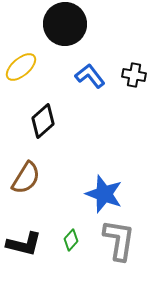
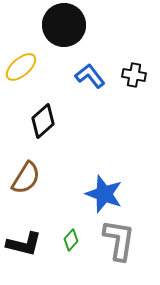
black circle: moved 1 px left, 1 px down
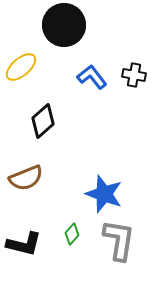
blue L-shape: moved 2 px right, 1 px down
brown semicircle: rotated 36 degrees clockwise
green diamond: moved 1 px right, 6 px up
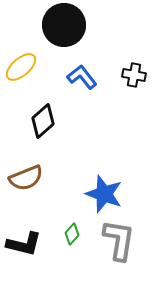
blue L-shape: moved 10 px left
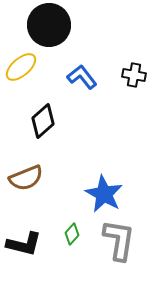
black circle: moved 15 px left
blue star: rotated 9 degrees clockwise
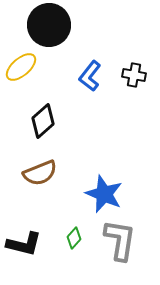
blue L-shape: moved 8 px right, 1 px up; rotated 104 degrees counterclockwise
brown semicircle: moved 14 px right, 5 px up
blue star: rotated 6 degrees counterclockwise
green diamond: moved 2 px right, 4 px down
gray L-shape: moved 1 px right
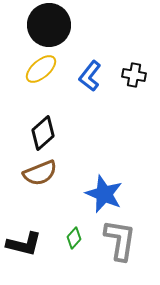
yellow ellipse: moved 20 px right, 2 px down
black diamond: moved 12 px down
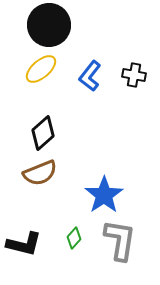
blue star: moved 1 px down; rotated 15 degrees clockwise
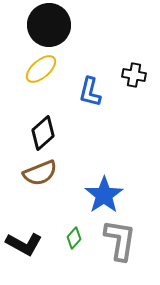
blue L-shape: moved 16 px down; rotated 24 degrees counterclockwise
black L-shape: rotated 15 degrees clockwise
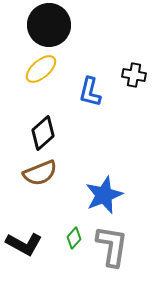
blue star: rotated 12 degrees clockwise
gray L-shape: moved 8 px left, 6 px down
